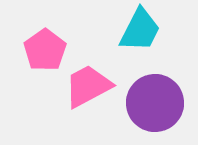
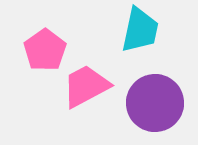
cyan trapezoid: rotated 15 degrees counterclockwise
pink trapezoid: moved 2 px left
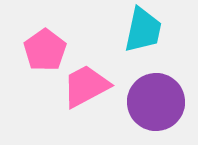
cyan trapezoid: moved 3 px right
purple circle: moved 1 px right, 1 px up
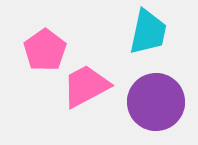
cyan trapezoid: moved 5 px right, 2 px down
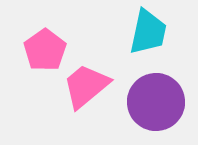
pink trapezoid: rotated 12 degrees counterclockwise
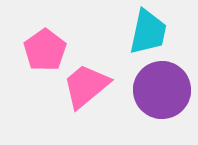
purple circle: moved 6 px right, 12 px up
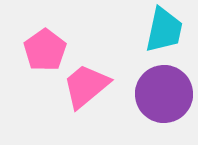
cyan trapezoid: moved 16 px right, 2 px up
purple circle: moved 2 px right, 4 px down
